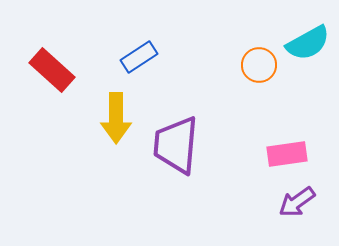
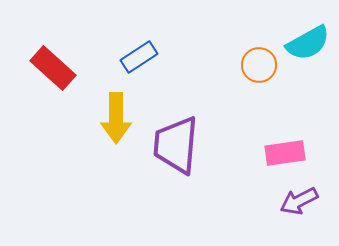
red rectangle: moved 1 px right, 2 px up
pink rectangle: moved 2 px left, 1 px up
purple arrow: moved 2 px right, 1 px up; rotated 9 degrees clockwise
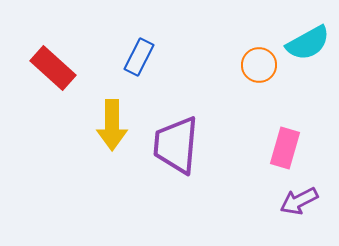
blue rectangle: rotated 30 degrees counterclockwise
yellow arrow: moved 4 px left, 7 px down
pink rectangle: moved 5 px up; rotated 66 degrees counterclockwise
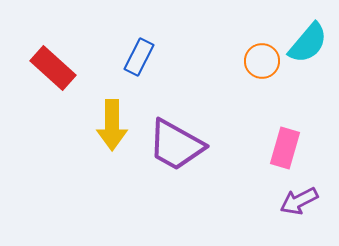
cyan semicircle: rotated 21 degrees counterclockwise
orange circle: moved 3 px right, 4 px up
purple trapezoid: rotated 66 degrees counterclockwise
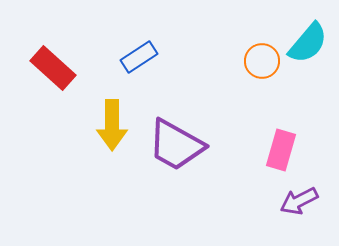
blue rectangle: rotated 30 degrees clockwise
pink rectangle: moved 4 px left, 2 px down
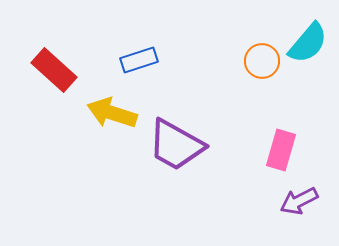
blue rectangle: moved 3 px down; rotated 15 degrees clockwise
red rectangle: moved 1 px right, 2 px down
yellow arrow: moved 12 px up; rotated 108 degrees clockwise
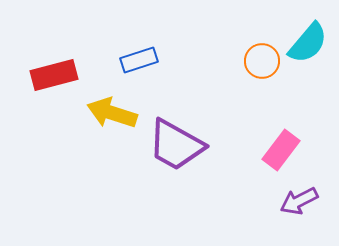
red rectangle: moved 5 px down; rotated 57 degrees counterclockwise
pink rectangle: rotated 21 degrees clockwise
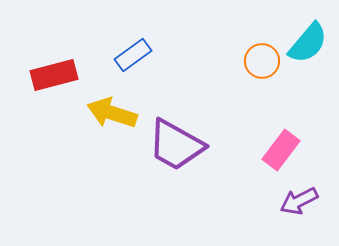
blue rectangle: moved 6 px left, 5 px up; rotated 18 degrees counterclockwise
